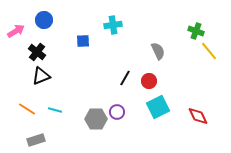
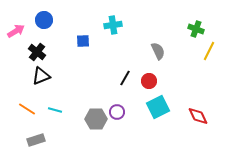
green cross: moved 2 px up
yellow line: rotated 66 degrees clockwise
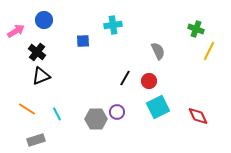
cyan line: moved 2 px right, 4 px down; rotated 48 degrees clockwise
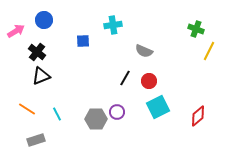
gray semicircle: moved 14 px left; rotated 138 degrees clockwise
red diamond: rotated 75 degrees clockwise
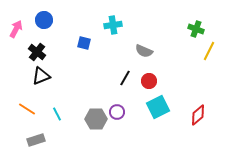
pink arrow: moved 2 px up; rotated 30 degrees counterclockwise
blue square: moved 1 px right, 2 px down; rotated 16 degrees clockwise
red diamond: moved 1 px up
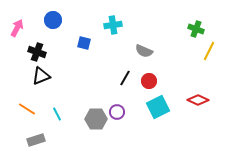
blue circle: moved 9 px right
pink arrow: moved 1 px right, 1 px up
black cross: rotated 18 degrees counterclockwise
red diamond: moved 15 px up; rotated 65 degrees clockwise
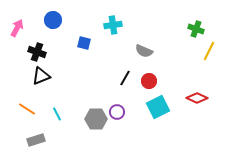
red diamond: moved 1 px left, 2 px up
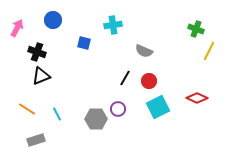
purple circle: moved 1 px right, 3 px up
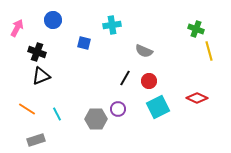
cyan cross: moved 1 px left
yellow line: rotated 42 degrees counterclockwise
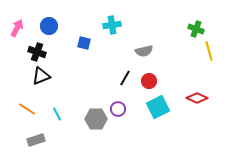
blue circle: moved 4 px left, 6 px down
gray semicircle: rotated 36 degrees counterclockwise
